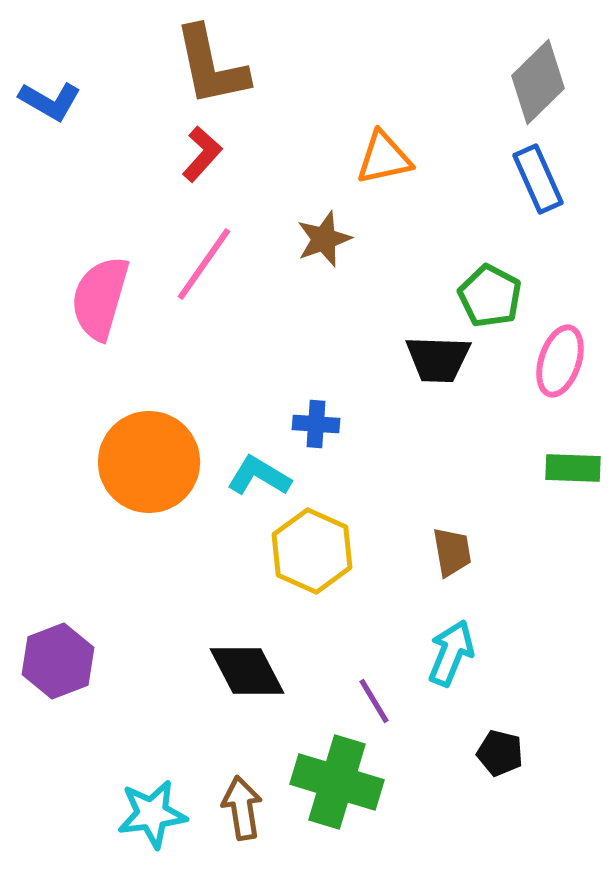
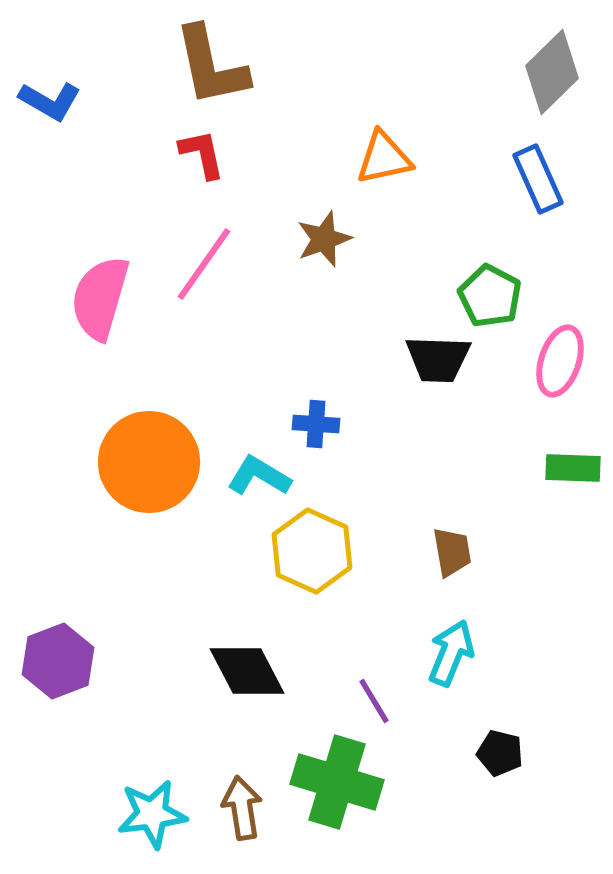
gray diamond: moved 14 px right, 10 px up
red L-shape: rotated 54 degrees counterclockwise
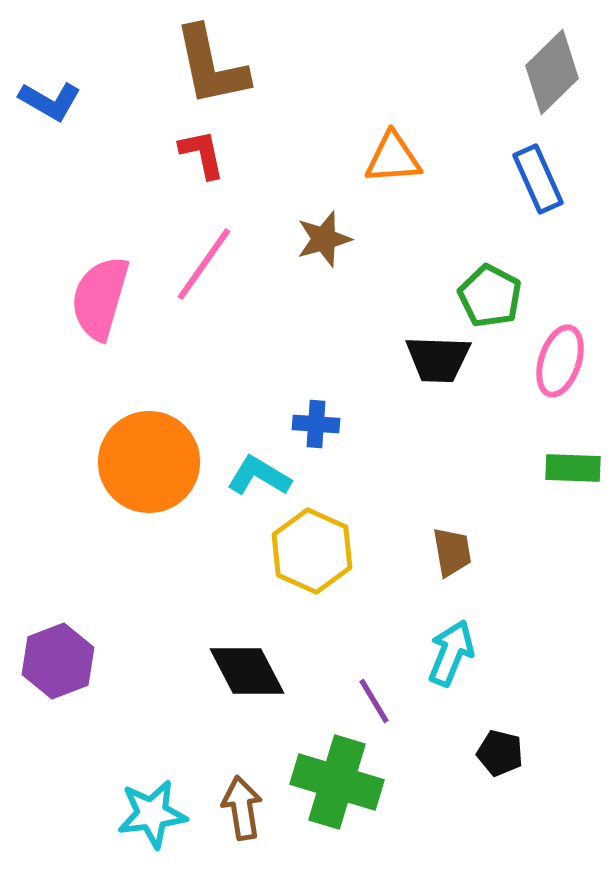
orange triangle: moved 9 px right; rotated 8 degrees clockwise
brown star: rotated 4 degrees clockwise
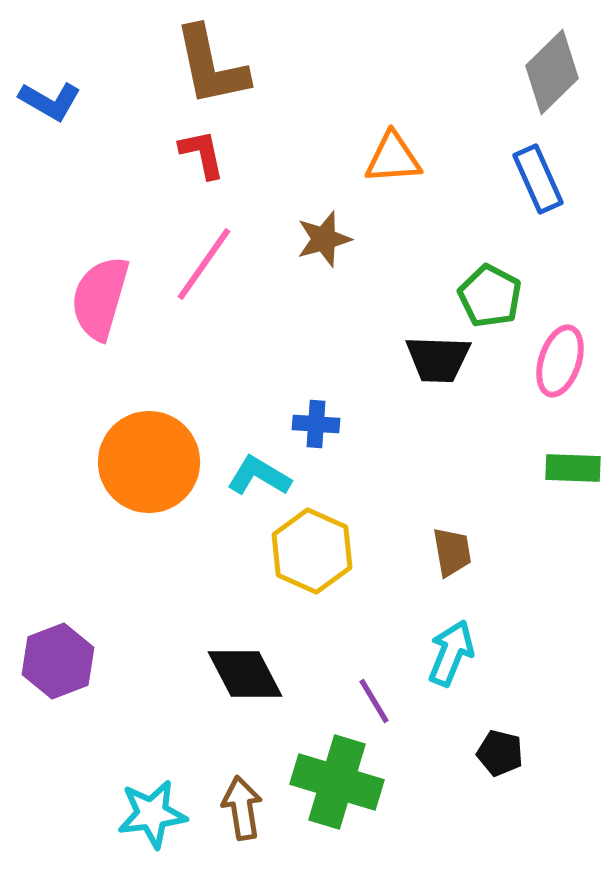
black diamond: moved 2 px left, 3 px down
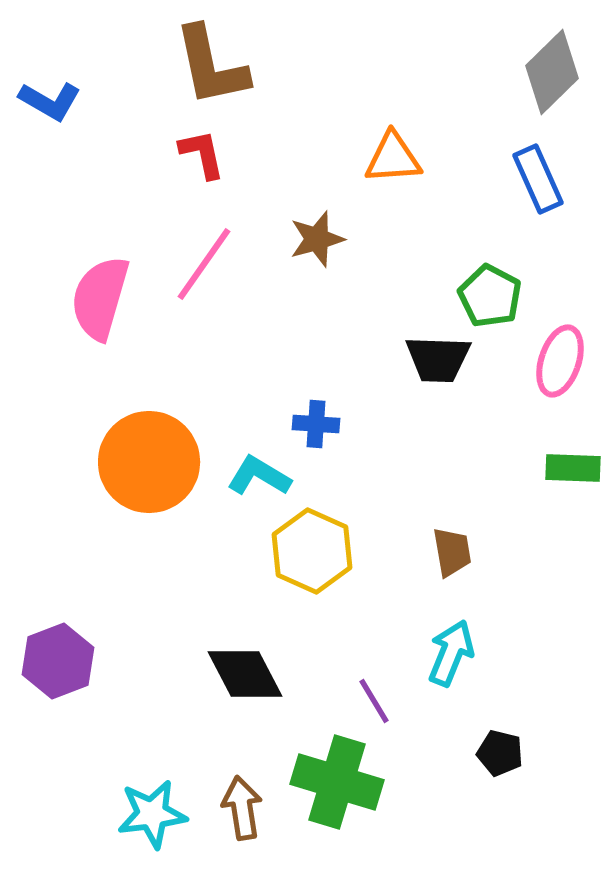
brown star: moved 7 px left
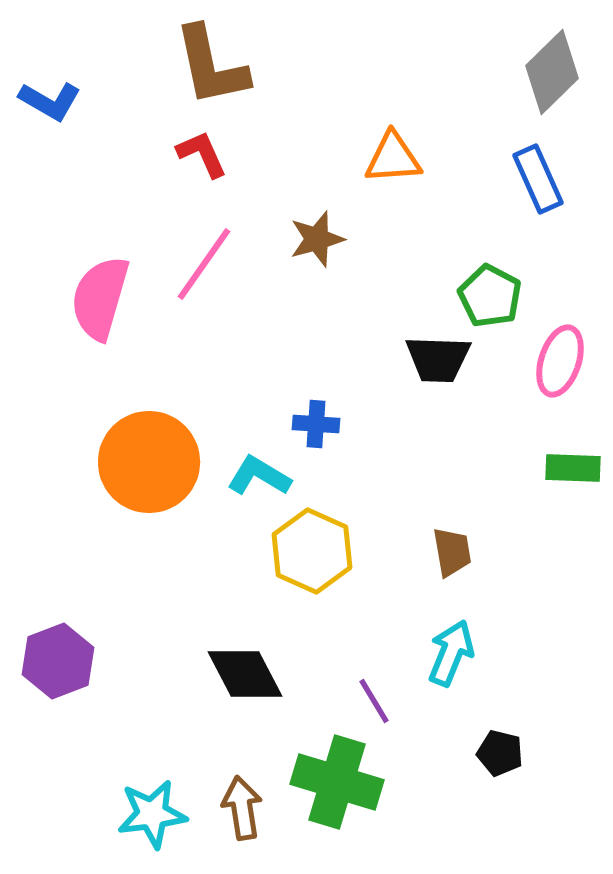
red L-shape: rotated 12 degrees counterclockwise
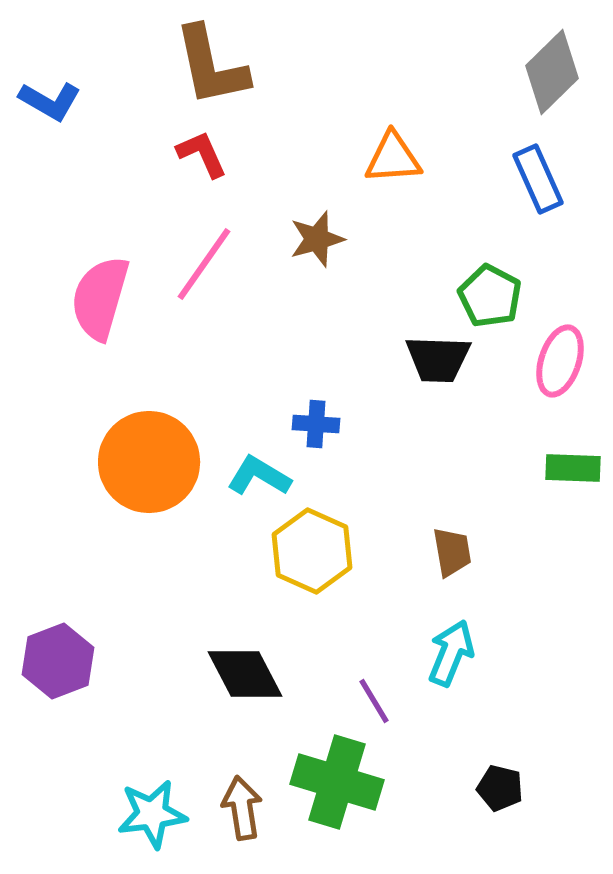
black pentagon: moved 35 px down
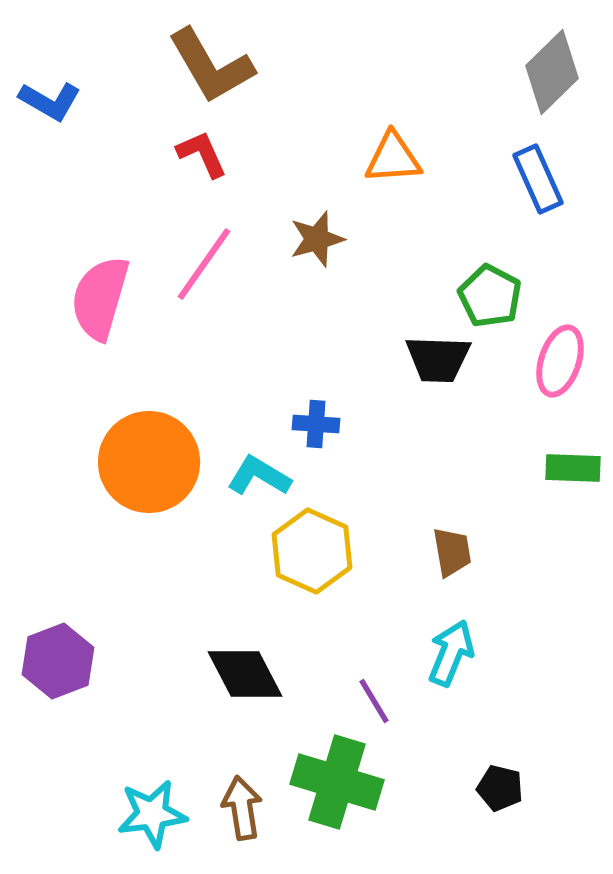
brown L-shape: rotated 18 degrees counterclockwise
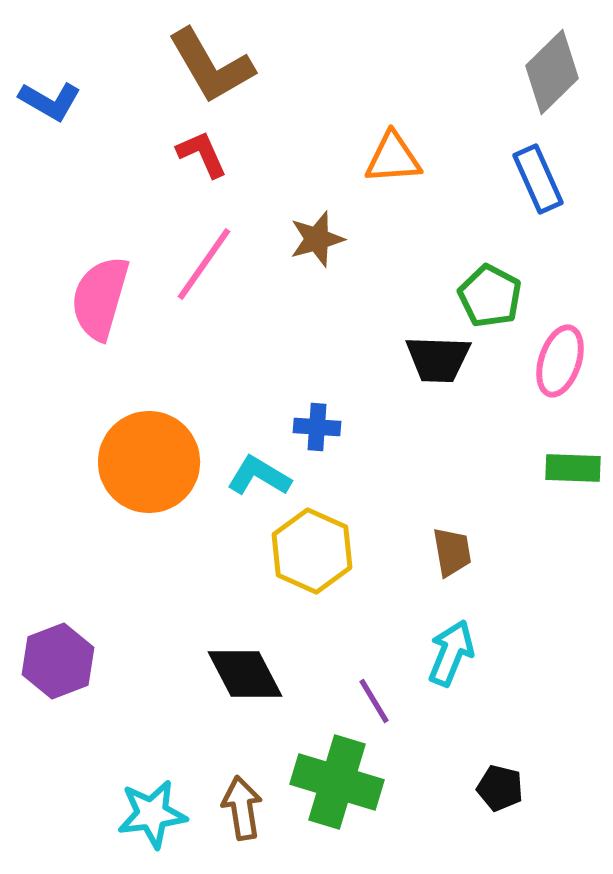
blue cross: moved 1 px right, 3 px down
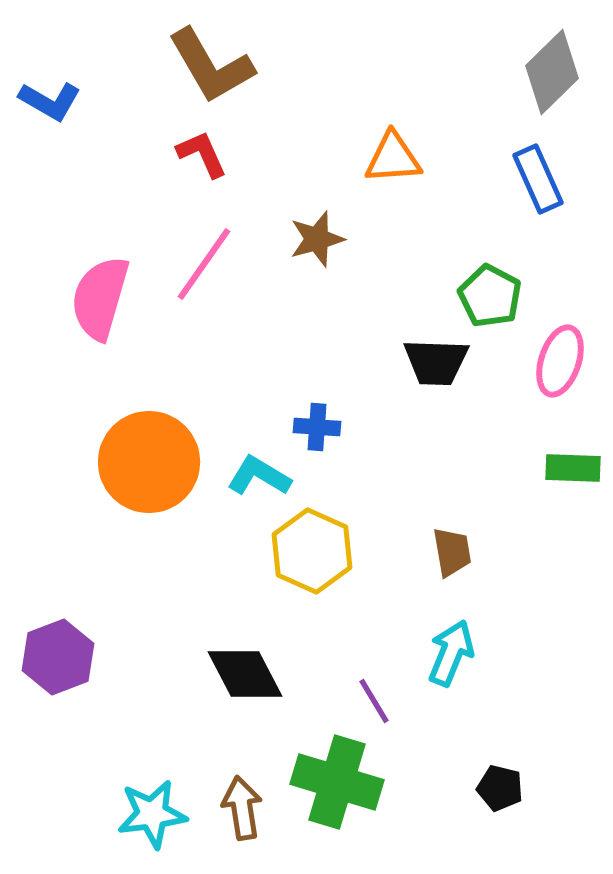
black trapezoid: moved 2 px left, 3 px down
purple hexagon: moved 4 px up
